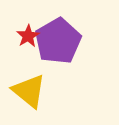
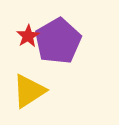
yellow triangle: rotated 48 degrees clockwise
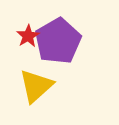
yellow triangle: moved 7 px right, 5 px up; rotated 9 degrees counterclockwise
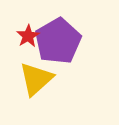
yellow triangle: moved 7 px up
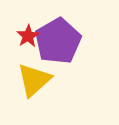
yellow triangle: moved 2 px left, 1 px down
